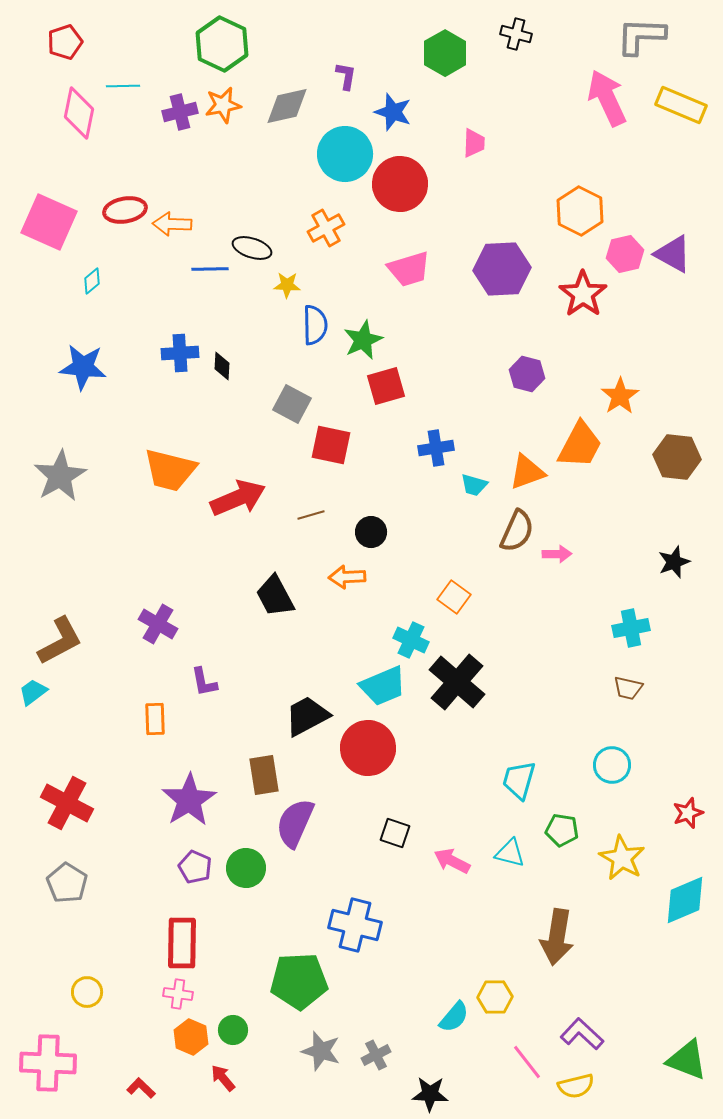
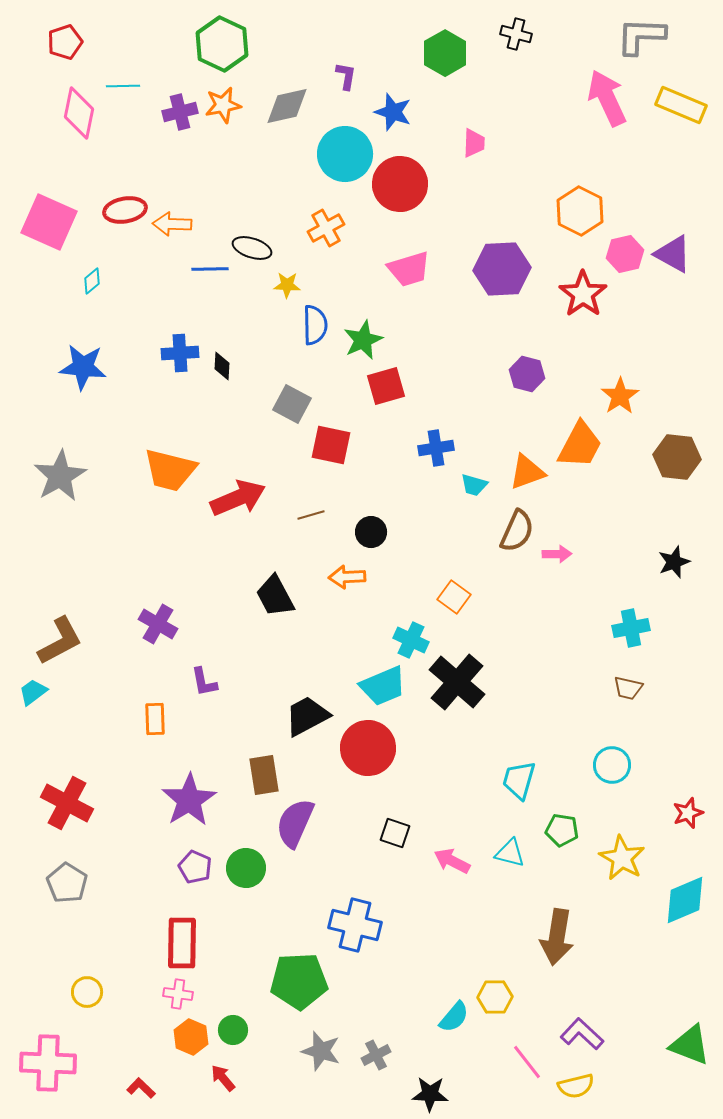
green triangle at (687, 1060): moved 3 px right, 15 px up
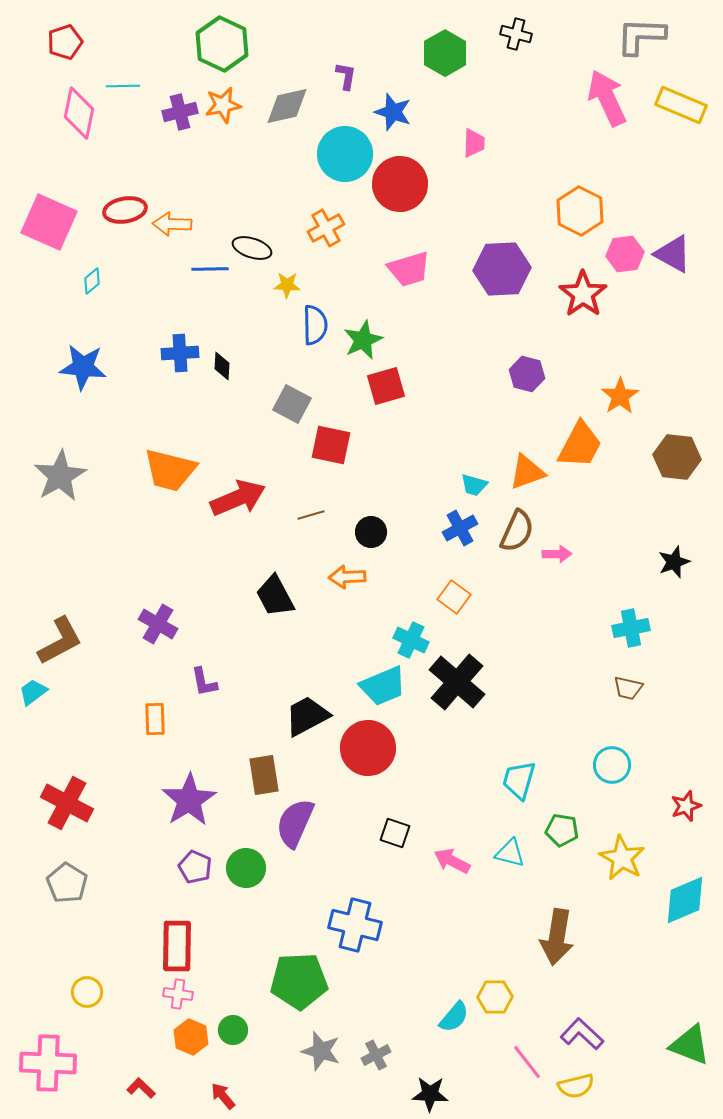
pink hexagon at (625, 254): rotated 6 degrees clockwise
blue cross at (436, 448): moved 24 px right, 80 px down; rotated 20 degrees counterclockwise
red star at (688, 813): moved 2 px left, 7 px up
red rectangle at (182, 943): moved 5 px left, 3 px down
red arrow at (223, 1078): moved 18 px down
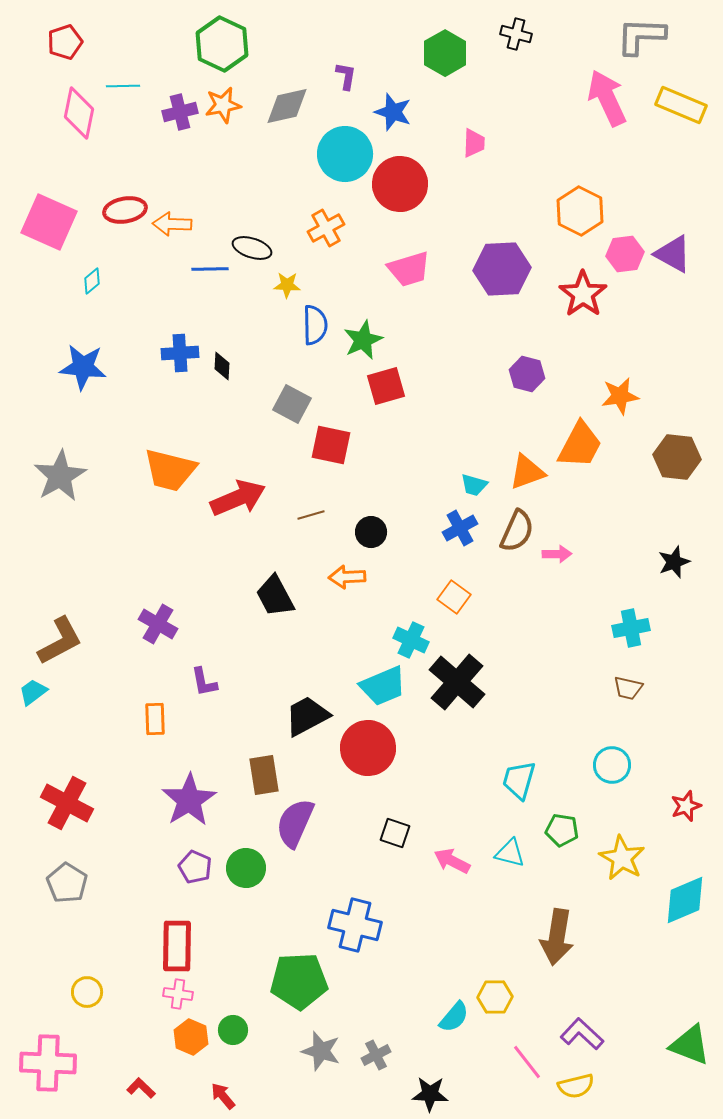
orange star at (620, 396): rotated 24 degrees clockwise
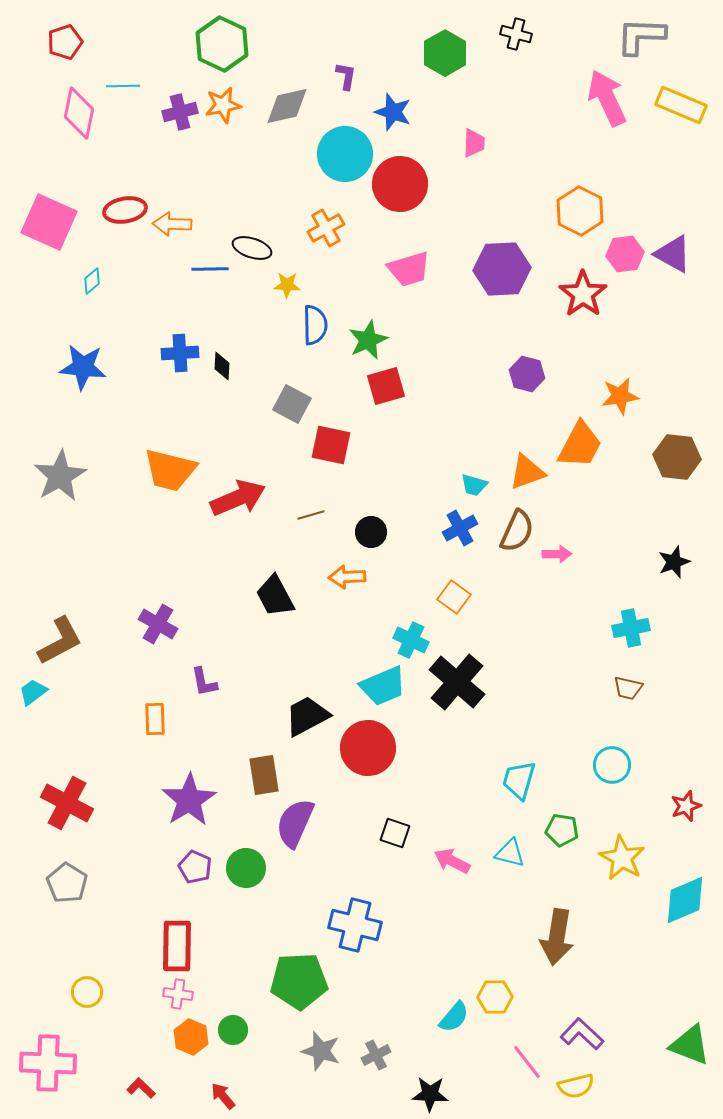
green star at (363, 340): moved 5 px right
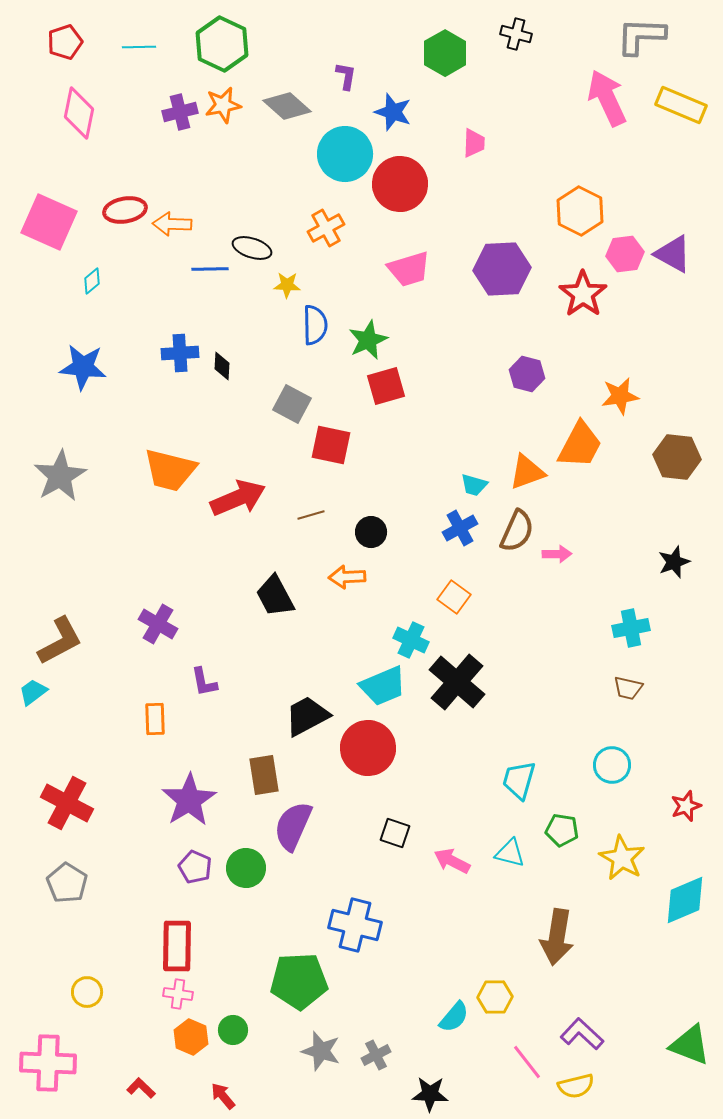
cyan line at (123, 86): moved 16 px right, 39 px up
gray diamond at (287, 106): rotated 54 degrees clockwise
purple semicircle at (295, 823): moved 2 px left, 3 px down
